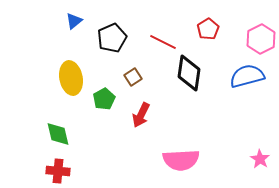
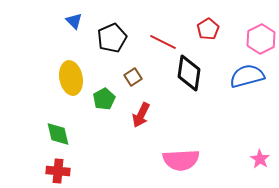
blue triangle: rotated 36 degrees counterclockwise
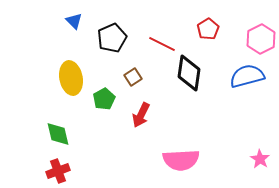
red line: moved 1 px left, 2 px down
red cross: rotated 25 degrees counterclockwise
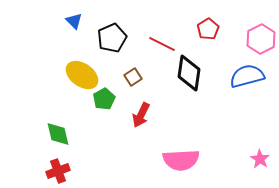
yellow ellipse: moved 11 px right, 3 px up; rotated 44 degrees counterclockwise
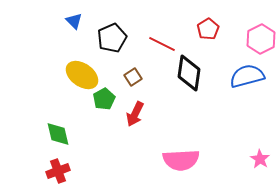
red arrow: moved 6 px left, 1 px up
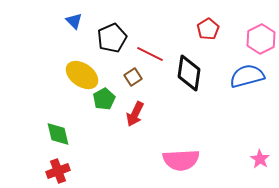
red line: moved 12 px left, 10 px down
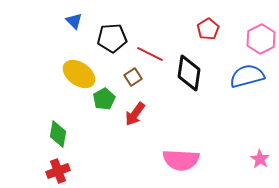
black pentagon: rotated 20 degrees clockwise
yellow ellipse: moved 3 px left, 1 px up
red arrow: rotated 10 degrees clockwise
green diamond: rotated 24 degrees clockwise
pink semicircle: rotated 6 degrees clockwise
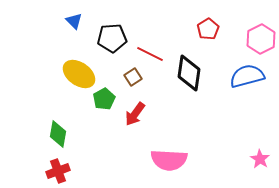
pink semicircle: moved 12 px left
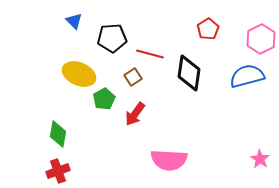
red line: rotated 12 degrees counterclockwise
yellow ellipse: rotated 12 degrees counterclockwise
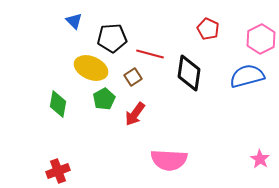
red pentagon: rotated 15 degrees counterclockwise
yellow ellipse: moved 12 px right, 6 px up
green diamond: moved 30 px up
